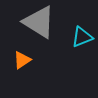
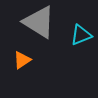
cyan triangle: moved 1 px left, 2 px up
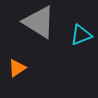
orange triangle: moved 5 px left, 8 px down
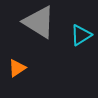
cyan triangle: rotated 10 degrees counterclockwise
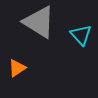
cyan triangle: rotated 40 degrees counterclockwise
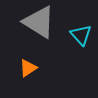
orange triangle: moved 11 px right
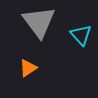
gray triangle: rotated 21 degrees clockwise
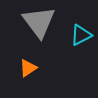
cyan triangle: rotated 45 degrees clockwise
